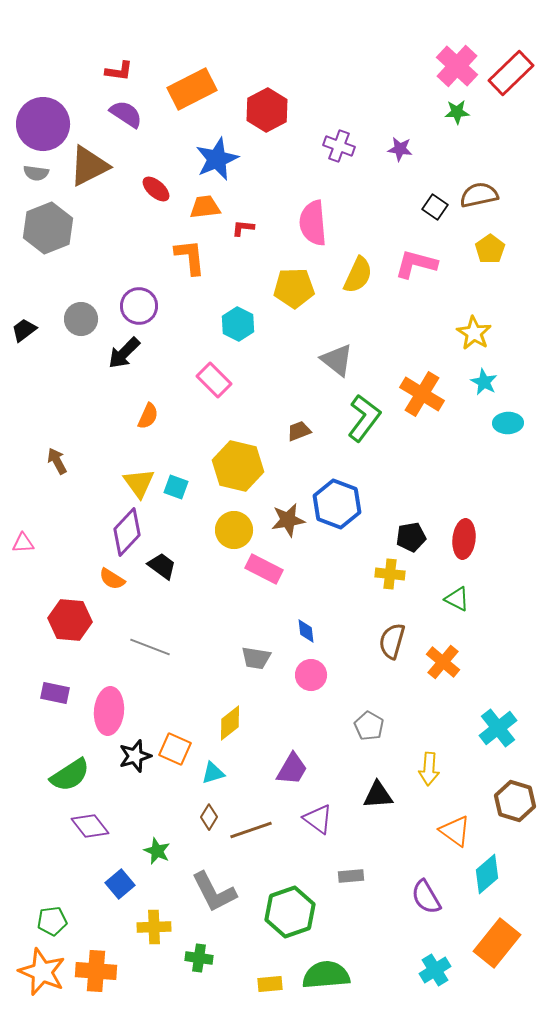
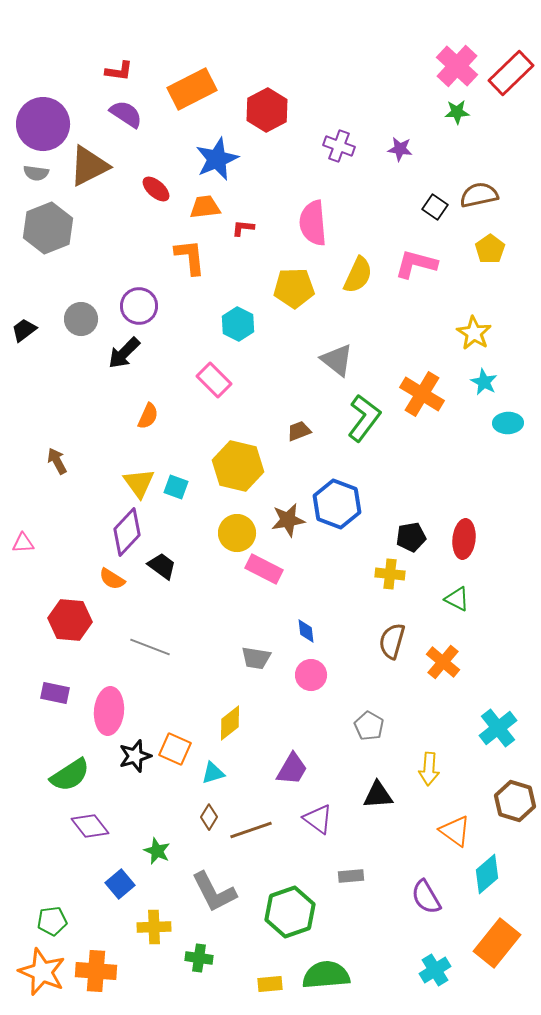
yellow circle at (234, 530): moved 3 px right, 3 px down
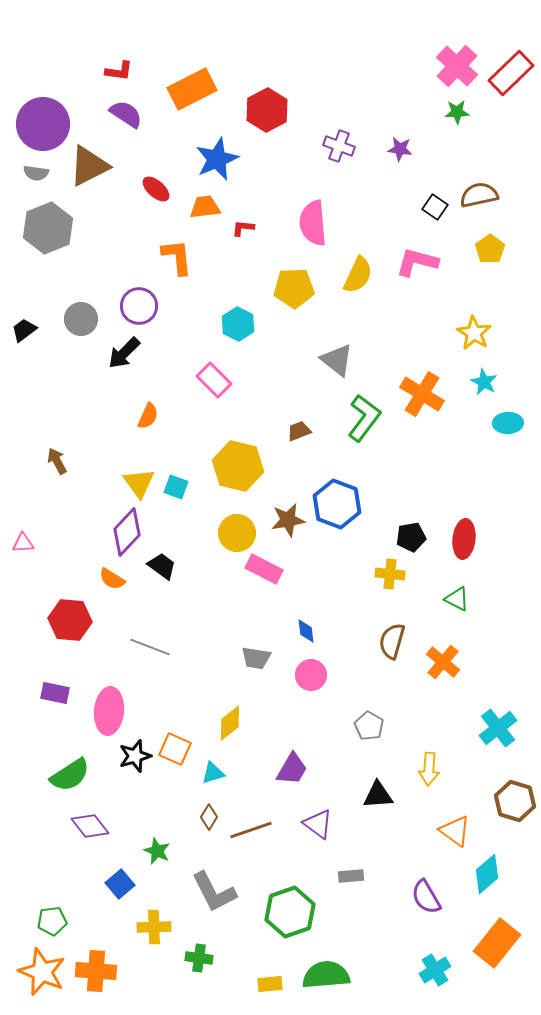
orange L-shape at (190, 257): moved 13 px left
pink L-shape at (416, 264): moved 1 px right, 2 px up
purple triangle at (318, 819): moved 5 px down
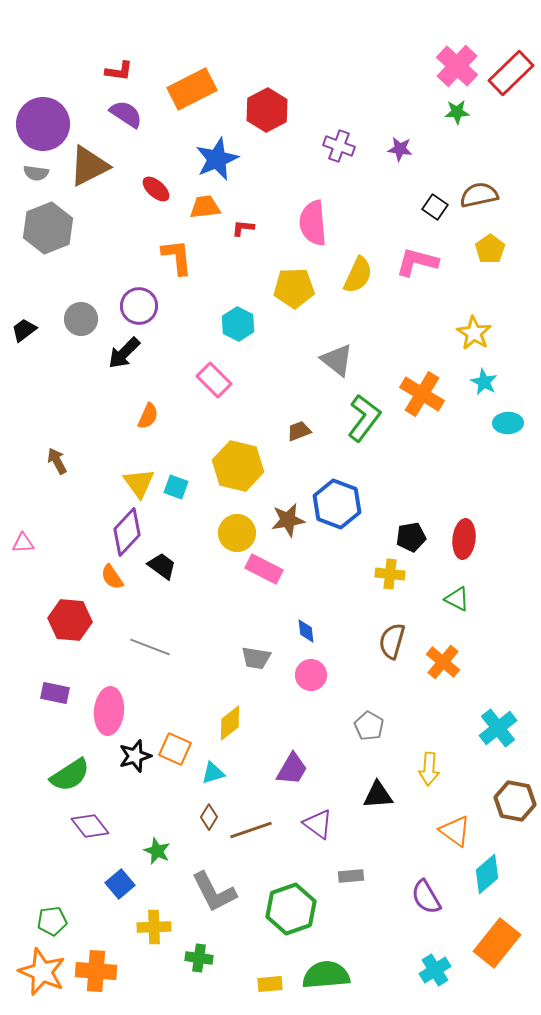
orange semicircle at (112, 579): moved 2 px up; rotated 24 degrees clockwise
brown hexagon at (515, 801): rotated 6 degrees counterclockwise
green hexagon at (290, 912): moved 1 px right, 3 px up
